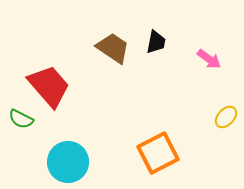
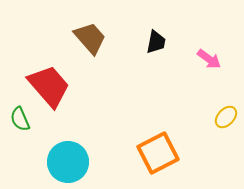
brown trapezoid: moved 23 px left, 10 px up; rotated 15 degrees clockwise
green semicircle: moved 1 px left; rotated 40 degrees clockwise
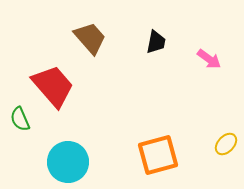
red trapezoid: moved 4 px right
yellow ellipse: moved 27 px down
orange square: moved 2 px down; rotated 12 degrees clockwise
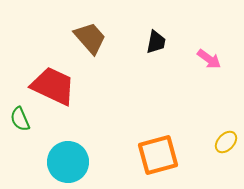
red trapezoid: rotated 24 degrees counterclockwise
yellow ellipse: moved 2 px up
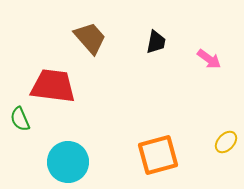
red trapezoid: rotated 18 degrees counterclockwise
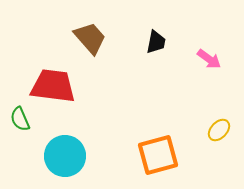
yellow ellipse: moved 7 px left, 12 px up
cyan circle: moved 3 px left, 6 px up
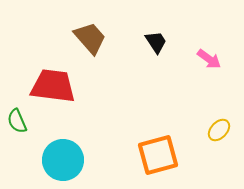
black trapezoid: rotated 45 degrees counterclockwise
green semicircle: moved 3 px left, 2 px down
cyan circle: moved 2 px left, 4 px down
